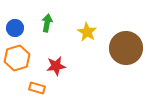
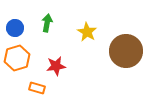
brown circle: moved 3 px down
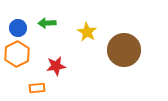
green arrow: rotated 102 degrees counterclockwise
blue circle: moved 3 px right
brown circle: moved 2 px left, 1 px up
orange hexagon: moved 4 px up; rotated 10 degrees counterclockwise
orange rectangle: rotated 21 degrees counterclockwise
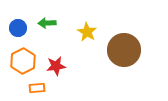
orange hexagon: moved 6 px right, 7 px down
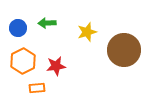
yellow star: rotated 24 degrees clockwise
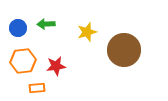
green arrow: moved 1 px left, 1 px down
orange hexagon: rotated 20 degrees clockwise
